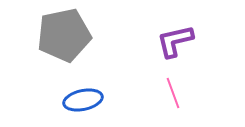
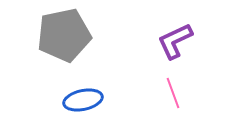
purple L-shape: rotated 12 degrees counterclockwise
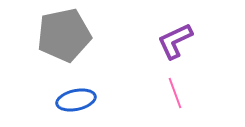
pink line: moved 2 px right
blue ellipse: moved 7 px left
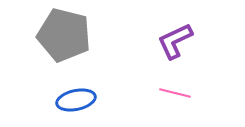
gray pentagon: rotated 26 degrees clockwise
pink line: rotated 56 degrees counterclockwise
